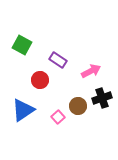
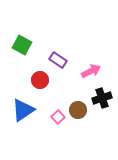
brown circle: moved 4 px down
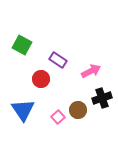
red circle: moved 1 px right, 1 px up
blue triangle: rotated 30 degrees counterclockwise
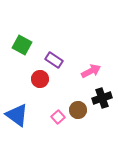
purple rectangle: moved 4 px left
red circle: moved 1 px left
blue triangle: moved 6 px left, 5 px down; rotated 20 degrees counterclockwise
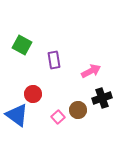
purple rectangle: rotated 48 degrees clockwise
red circle: moved 7 px left, 15 px down
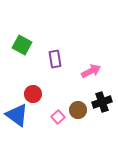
purple rectangle: moved 1 px right, 1 px up
black cross: moved 4 px down
